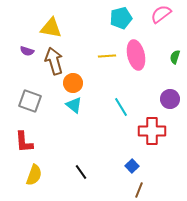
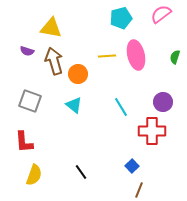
orange circle: moved 5 px right, 9 px up
purple circle: moved 7 px left, 3 px down
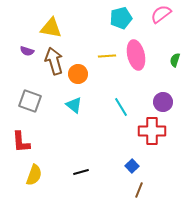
green semicircle: moved 3 px down
red L-shape: moved 3 px left
black line: rotated 70 degrees counterclockwise
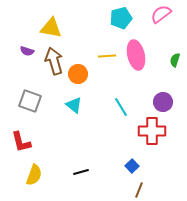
red L-shape: rotated 10 degrees counterclockwise
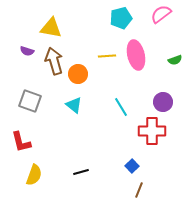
green semicircle: rotated 128 degrees counterclockwise
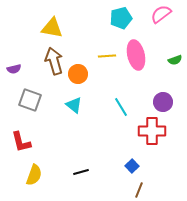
yellow triangle: moved 1 px right
purple semicircle: moved 13 px left, 18 px down; rotated 32 degrees counterclockwise
gray square: moved 1 px up
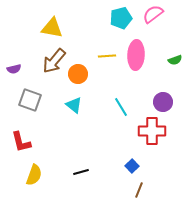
pink semicircle: moved 8 px left
pink ellipse: rotated 16 degrees clockwise
brown arrow: rotated 124 degrees counterclockwise
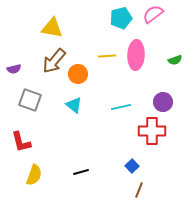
cyan line: rotated 72 degrees counterclockwise
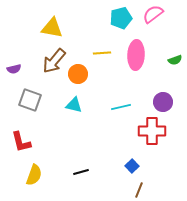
yellow line: moved 5 px left, 3 px up
cyan triangle: rotated 24 degrees counterclockwise
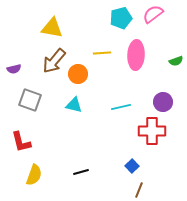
green semicircle: moved 1 px right, 1 px down
